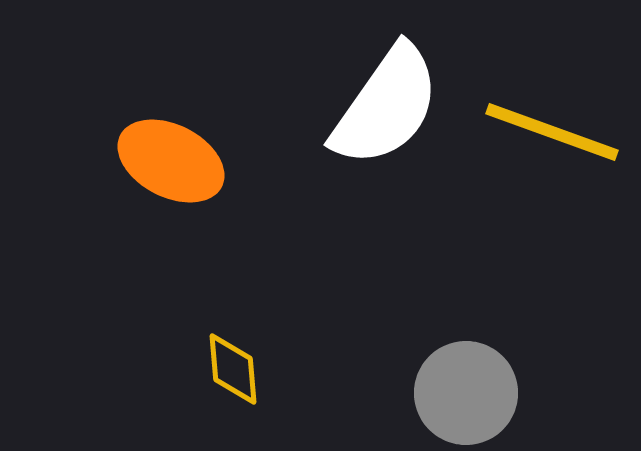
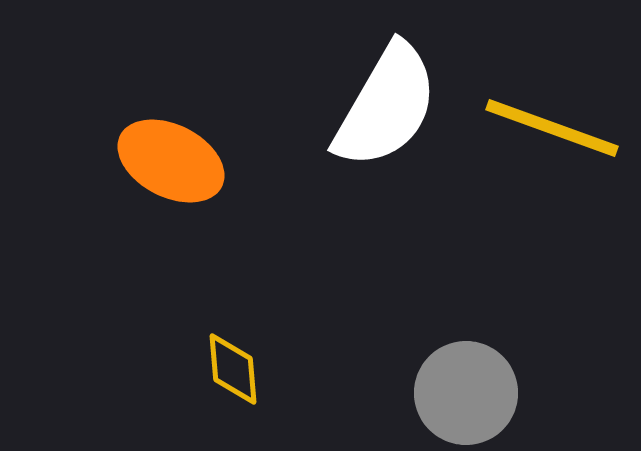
white semicircle: rotated 5 degrees counterclockwise
yellow line: moved 4 px up
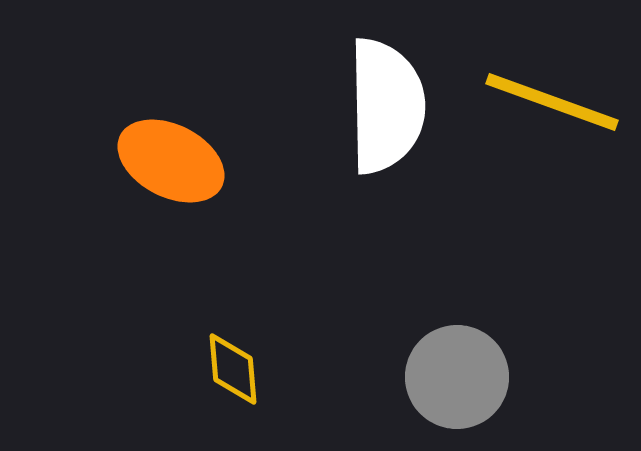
white semicircle: rotated 31 degrees counterclockwise
yellow line: moved 26 px up
gray circle: moved 9 px left, 16 px up
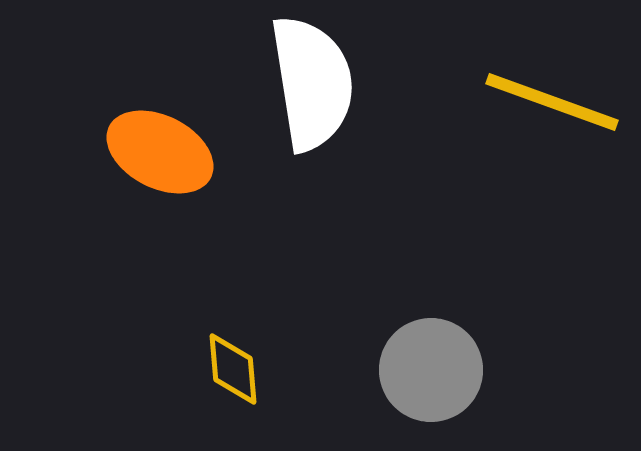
white semicircle: moved 74 px left, 23 px up; rotated 8 degrees counterclockwise
orange ellipse: moved 11 px left, 9 px up
gray circle: moved 26 px left, 7 px up
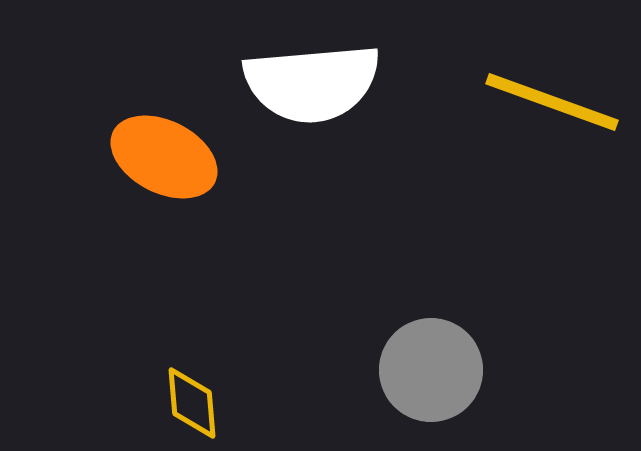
white semicircle: rotated 94 degrees clockwise
orange ellipse: moved 4 px right, 5 px down
yellow diamond: moved 41 px left, 34 px down
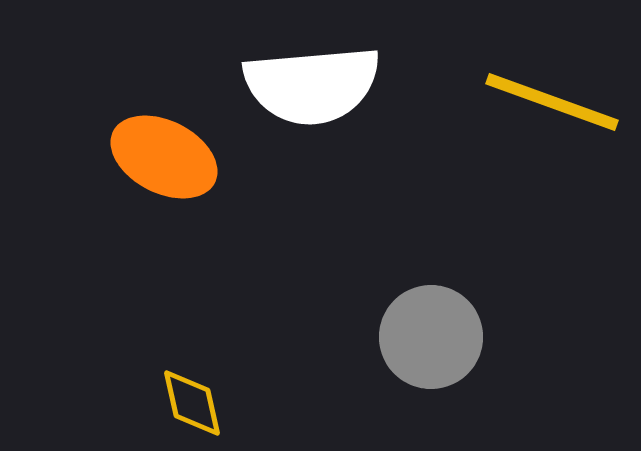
white semicircle: moved 2 px down
gray circle: moved 33 px up
yellow diamond: rotated 8 degrees counterclockwise
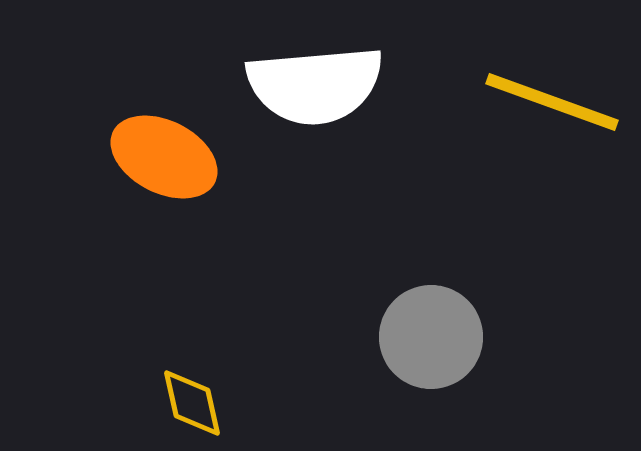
white semicircle: moved 3 px right
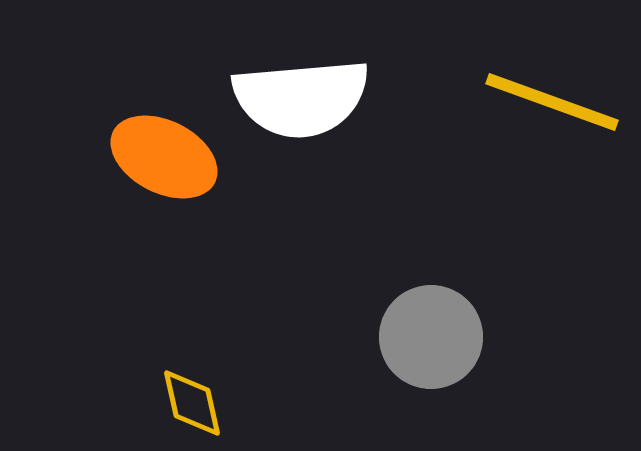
white semicircle: moved 14 px left, 13 px down
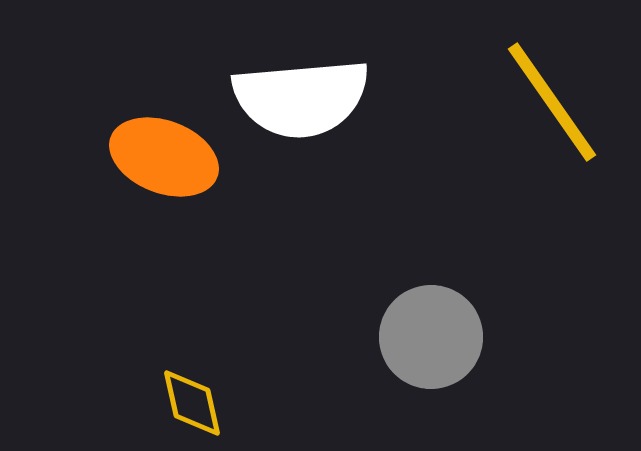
yellow line: rotated 35 degrees clockwise
orange ellipse: rotated 6 degrees counterclockwise
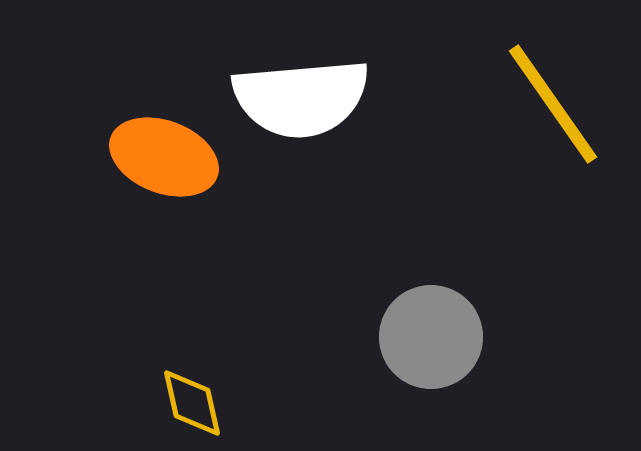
yellow line: moved 1 px right, 2 px down
